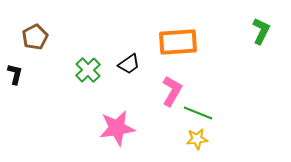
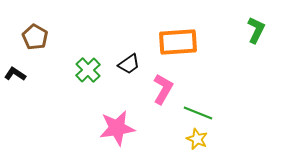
green L-shape: moved 5 px left, 1 px up
brown pentagon: rotated 15 degrees counterclockwise
black L-shape: rotated 70 degrees counterclockwise
pink L-shape: moved 9 px left, 2 px up
yellow star: rotated 30 degrees clockwise
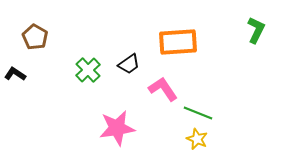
pink L-shape: rotated 64 degrees counterclockwise
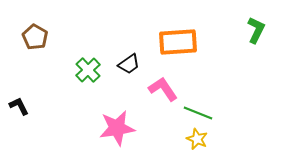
black L-shape: moved 4 px right, 32 px down; rotated 30 degrees clockwise
